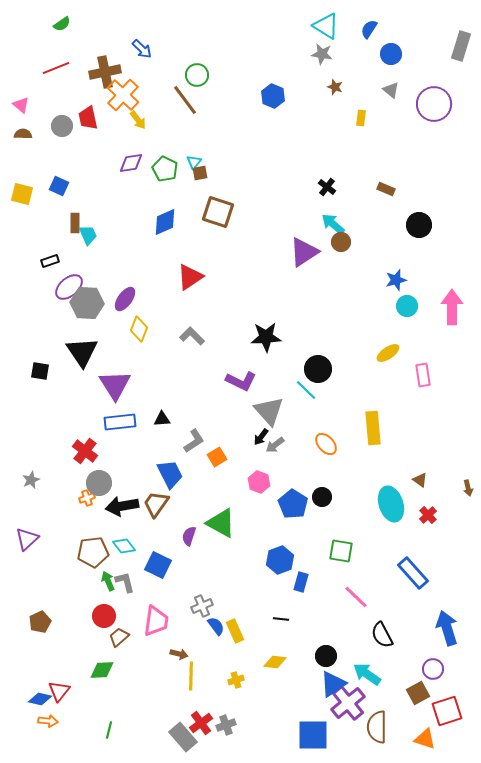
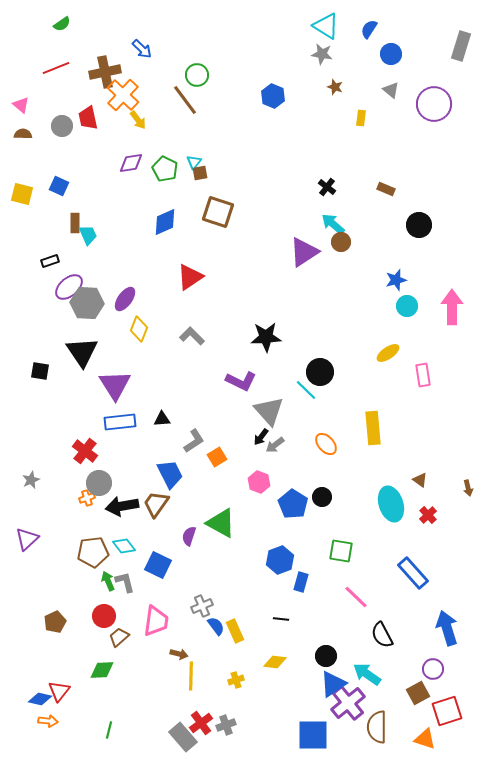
black circle at (318, 369): moved 2 px right, 3 px down
brown pentagon at (40, 622): moved 15 px right
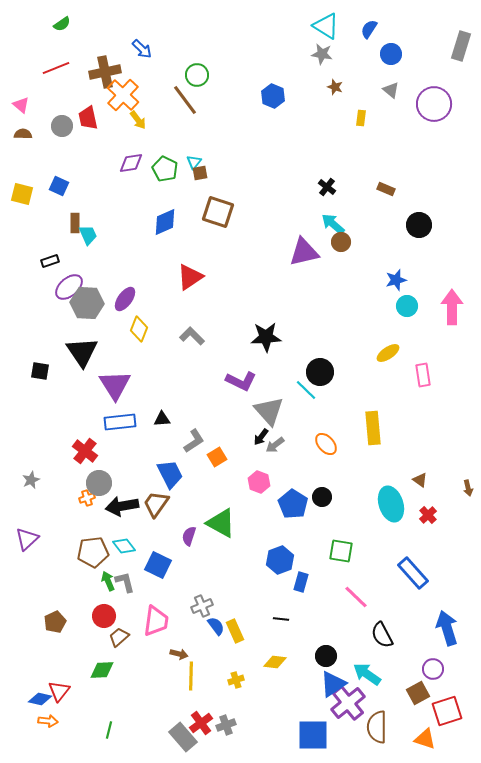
purple triangle at (304, 252): rotated 20 degrees clockwise
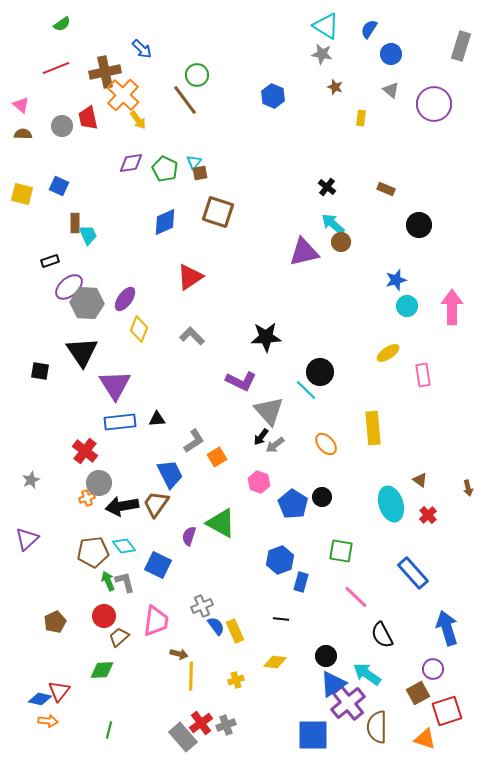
black triangle at (162, 419): moved 5 px left
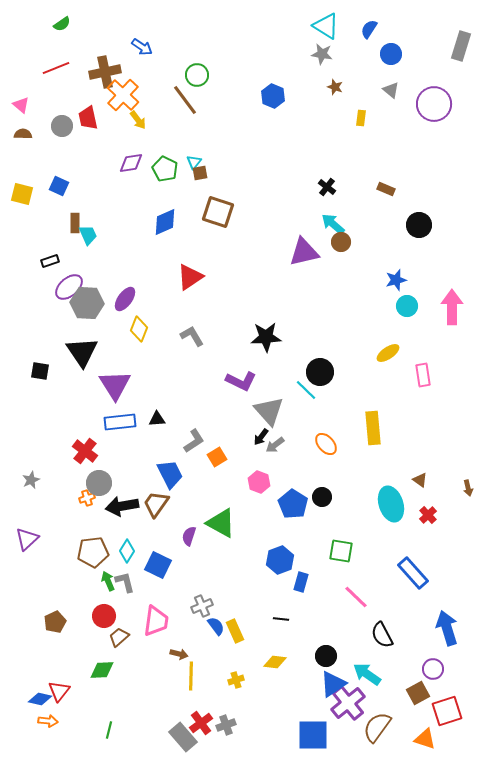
blue arrow at (142, 49): moved 2 px up; rotated 10 degrees counterclockwise
gray L-shape at (192, 336): rotated 15 degrees clockwise
cyan diamond at (124, 546): moved 3 px right, 5 px down; rotated 70 degrees clockwise
brown semicircle at (377, 727): rotated 36 degrees clockwise
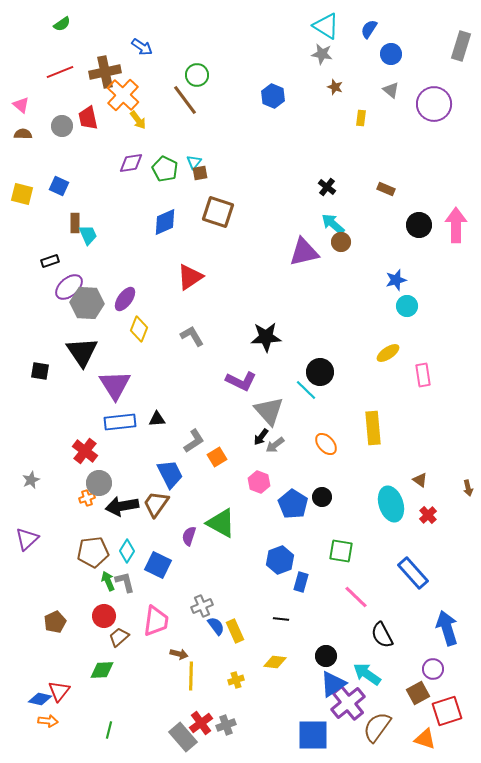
red line at (56, 68): moved 4 px right, 4 px down
pink arrow at (452, 307): moved 4 px right, 82 px up
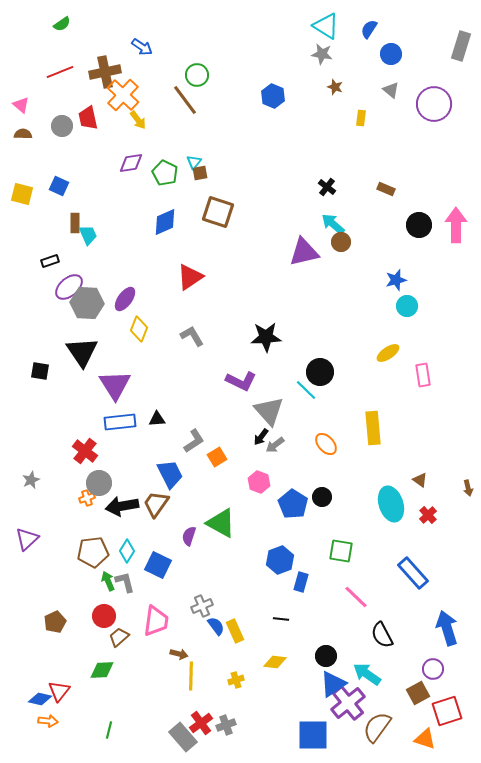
green pentagon at (165, 169): moved 4 px down
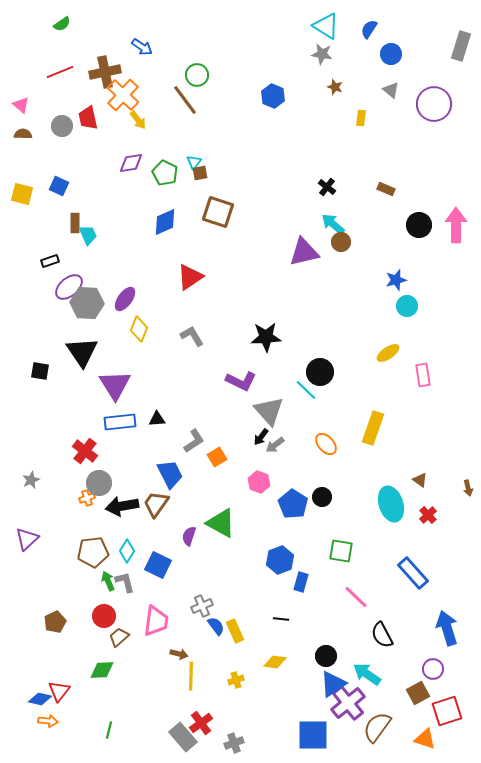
yellow rectangle at (373, 428): rotated 24 degrees clockwise
gray cross at (226, 725): moved 8 px right, 18 px down
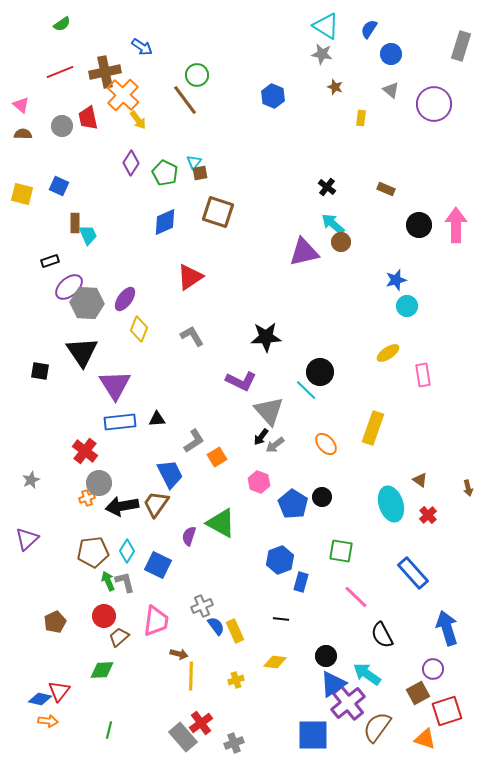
purple diamond at (131, 163): rotated 50 degrees counterclockwise
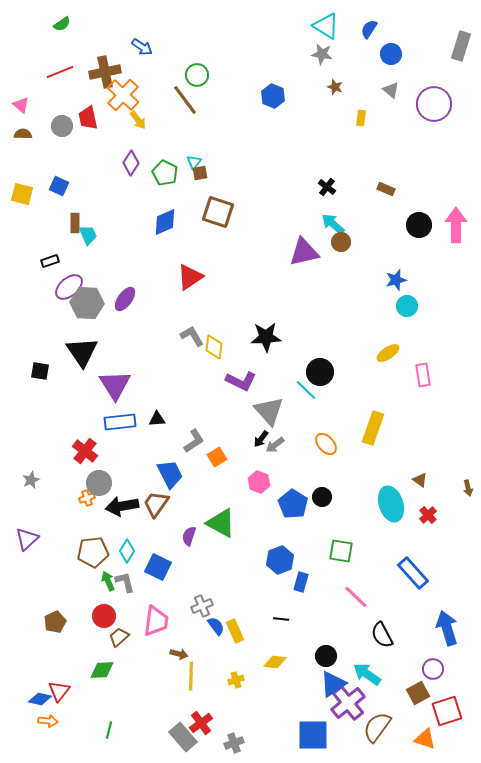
yellow diamond at (139, 329): moved 75 px right, 18 px down; rotated 15 degrees counterclockwise
black arrow at (261, 437): moved 2 px down
blue square at (158, 565): moved 2 px down
